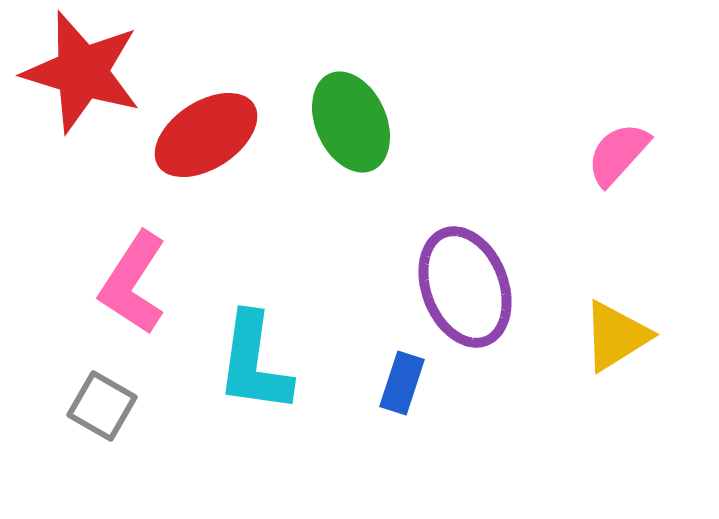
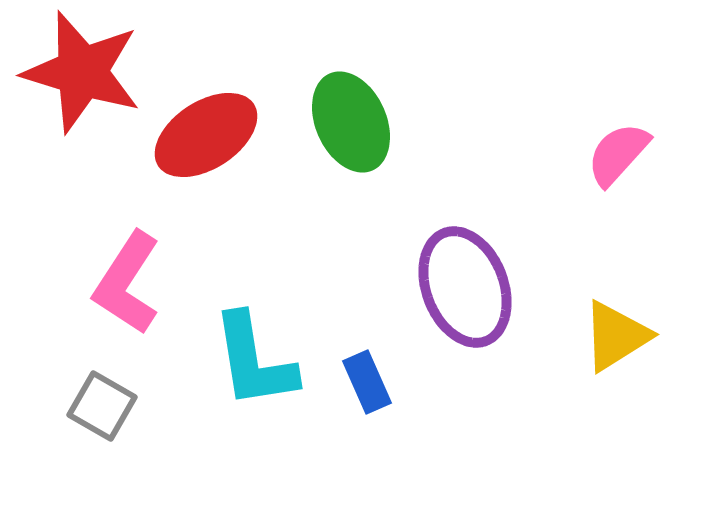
pink L-shape: moved 6 px left
cyan L-shape: moved 2 px up; rotated 17 degrees counterclockwise
blue rectangle: moved 35 px left, 1 px up; rotated 42 degrees counterclockwise
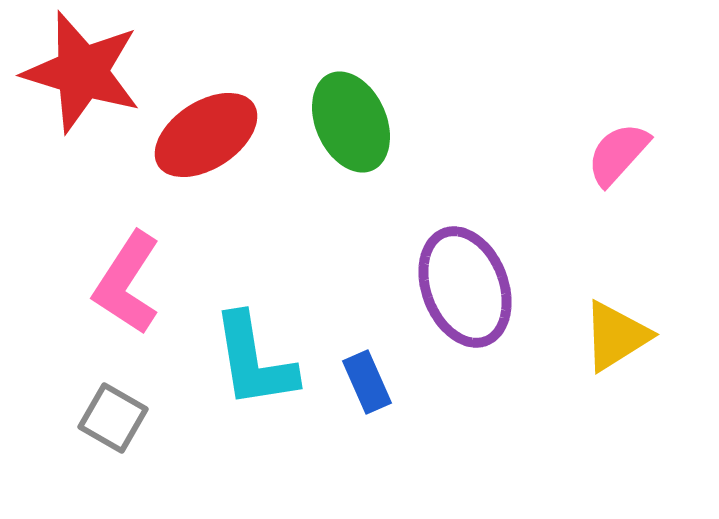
gray square: moved 11 px right, 12 px down
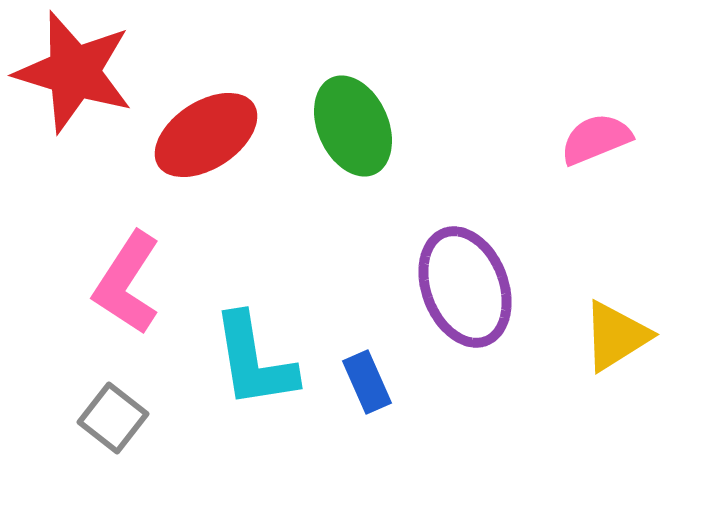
red star: moved 8 px left
green ellipse: moved 2 px right, 4 px down
pink semicircle: moved 22 px left, 15 px up; rotated 26 degrees clockwise
gray square: rotated 8 degrees clockwise
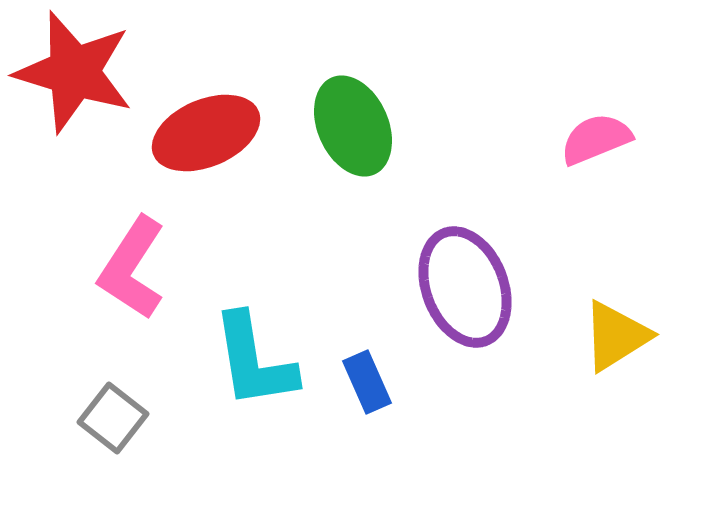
red ellipse: moved 2 px up; rotated 10 degrees clockwise
pink L-shape: moved 5 px right, 15 px up
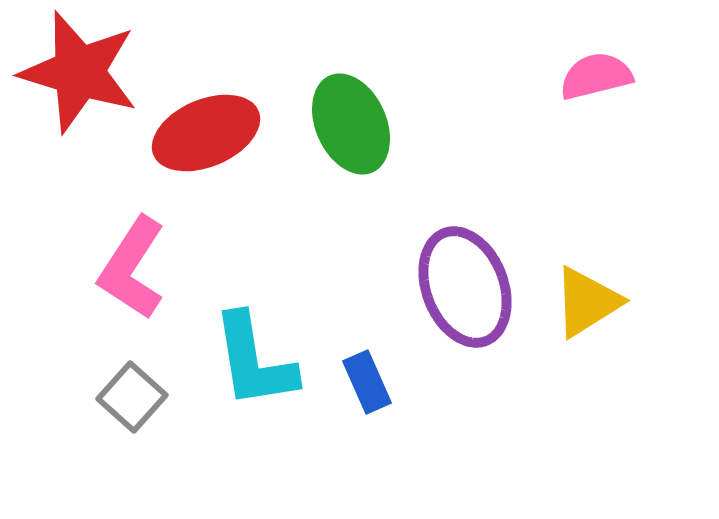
red star: moved 5 px right
green ellipse: moved 2 px left, 2 px up
pink semicircle: moved 63 px up; rotated 8 degrees clockwise
yellow triangle: moved 29 px left, 34 px up
gray square: moved 19 px right, 21 px up; rotated 4 degrees clockwise
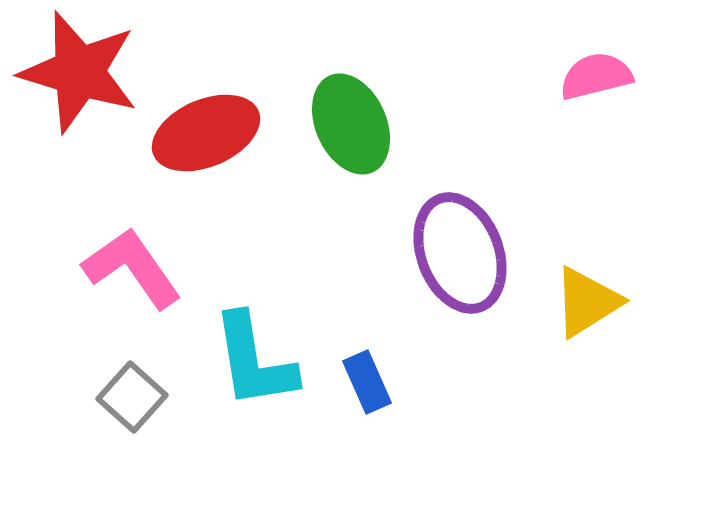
pink L-shape: rotated 112 degrees clockwise
purple ellipse: moved 5 px left, 34 px up
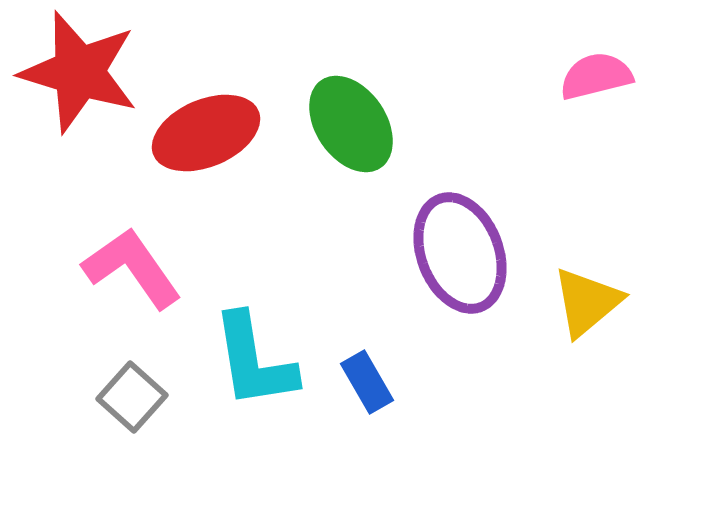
green ellipse: rotated 10 degrees counterclockwise
yellow triangle: rotated 8 degrees counterclockwise
blue rectangle: rotated 6 degrees counterclockwise
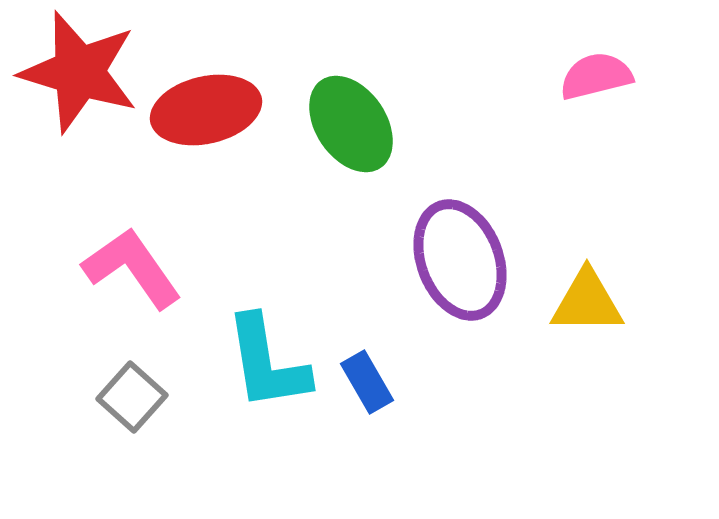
red ellipse: moved 23 px up; rotated 10 degrees clockwise
purple ellipse: moved 7 px down
yellow triangle: rotated 40 degrees clockwise
cyan L-shape: moved 13 px right, 2 px down
